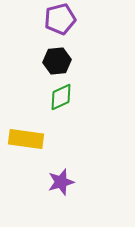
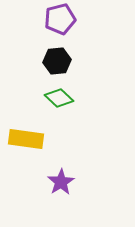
green diamond: moved 2 px left, 1 px down; rotated 68 degrees clockwise
purple star: rotated 16 degrees counterclockwise
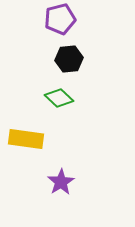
black hexagon: moved 12 px right, 2 px up
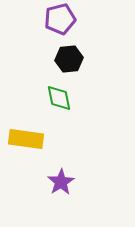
green diamond: rotated 36 degrees clockwise
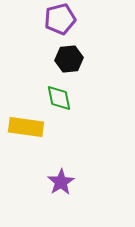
yellow rectangle: moved 12 px up
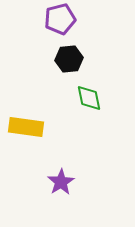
green diamond: moved 30 px right
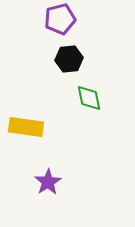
purple star: moved 13 px left
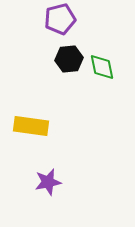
green diamond: moved 13 px right, 31 px up
yellow rectangle: moved 5 px right, 1 px up
purple star: rotated 20 degrees clockwise
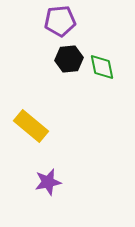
purple pentagon: moved 2 px down; rotated 8 degrees clockwise
yellow rectangle: rotated 32 degrees clockwise
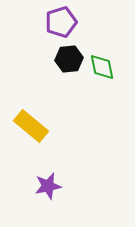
purple pentagon: moved 1 px right, 1 px down; rotated 12 degrees counterclockwise
purple star: moved 4 px down
